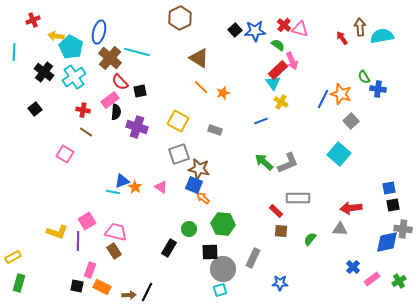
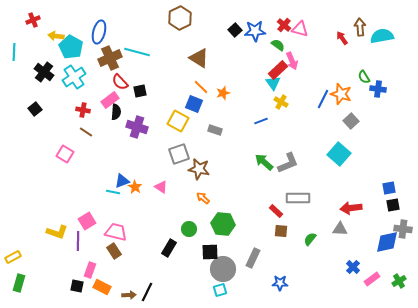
brown cross at (110, 58): rotated 25 degrees clockwise
blue square at (194, 185): moved 81 px up
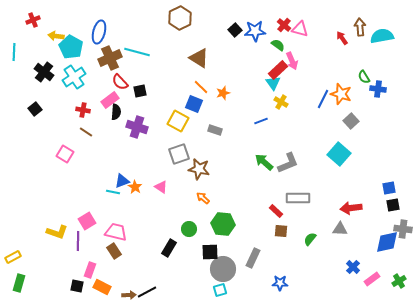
black line at (147, 292): rotated 36 degrees clockwise
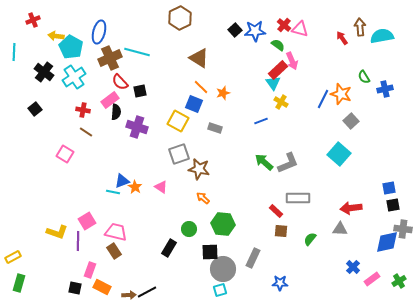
blue cross at (378, 89): moved 7 px right; rotated 21 degrees counterclockwise
gray rectangle at (215, 130): moved 2 px up
black square at (77, 286): moved 2 px left, 2 px down
